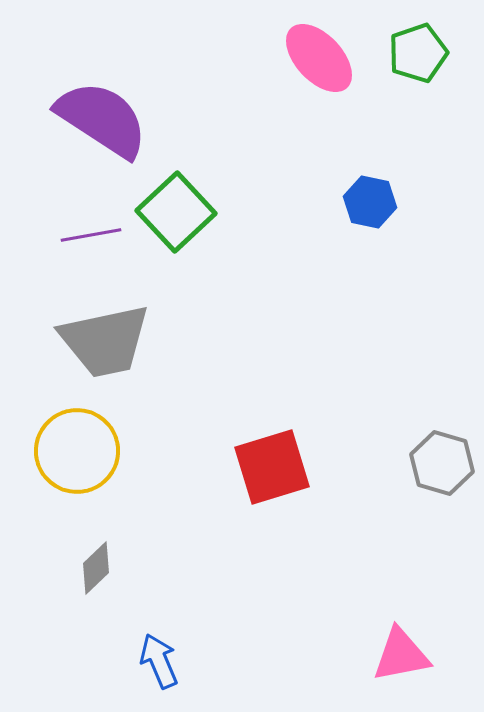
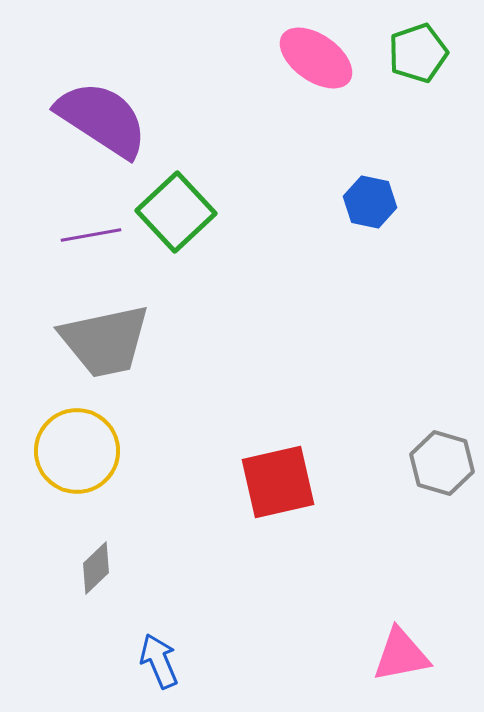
pink ellipse: moved 3 px left; rotated 12 degrees counterclockwise
red square: moved 6 px right, 15 px down; rotated 4 degrees clockwise
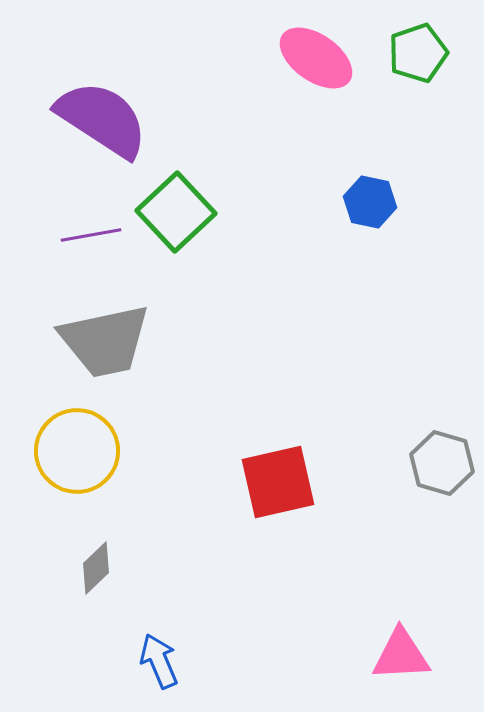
pink triangle: rotated 8 degrees clockwise
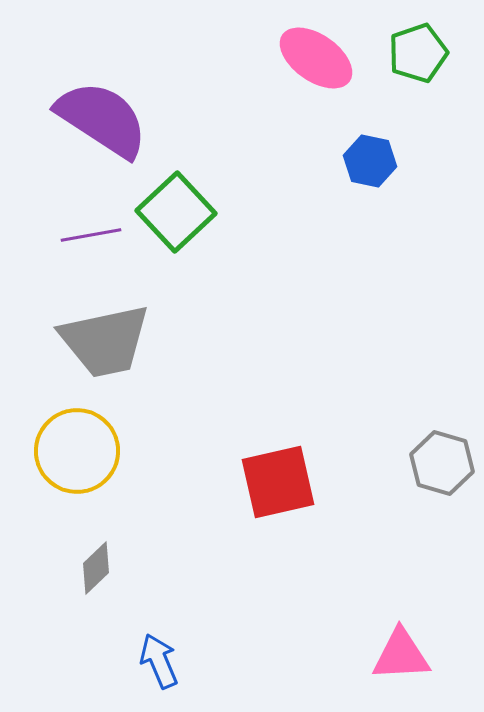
blue hexagon: moved 41 px up
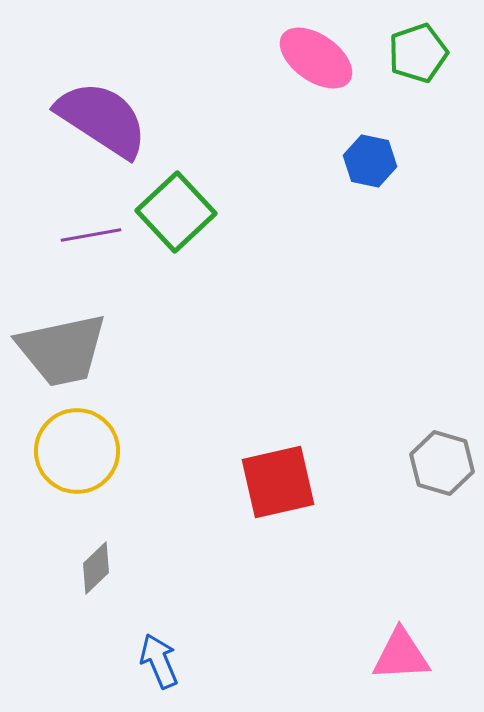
gray trapezoid: moved 43 px left, 9 px down
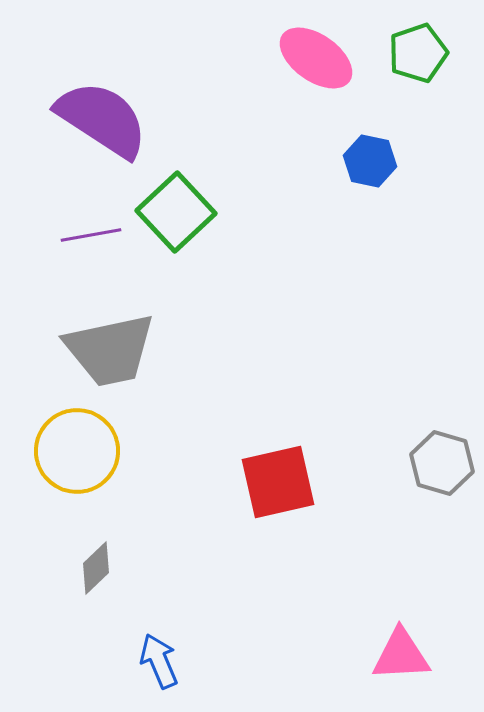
gray trapezoid: moved 48 px right
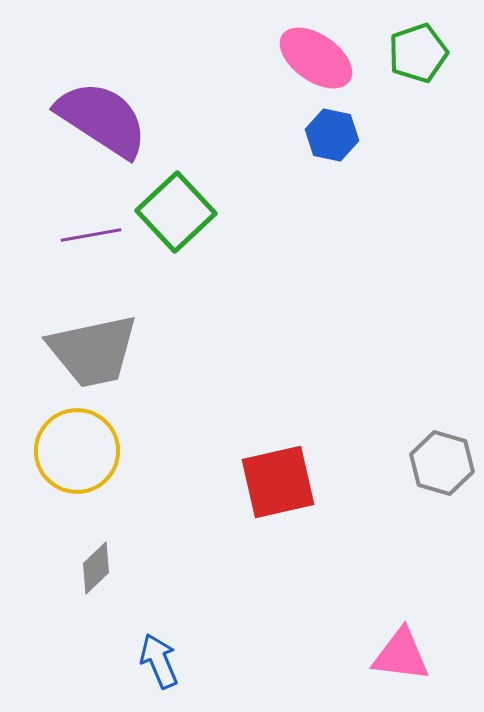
blue hexagon: moved 38 px left, 26 px up
gray trapezoid: moved 17 px left, 1 px down
pink triangle: rotated 10 degrees clockwise
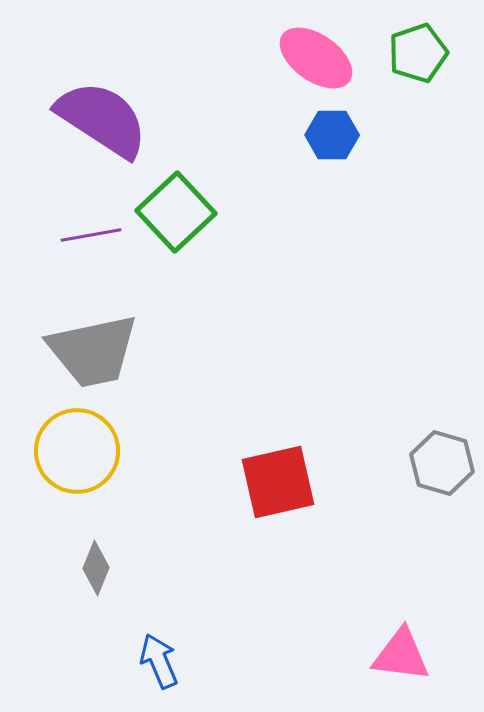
blue hexagon: rotated 12 degrees counterclockwise
gray diamond: rotated 24 degrees counterclockwise
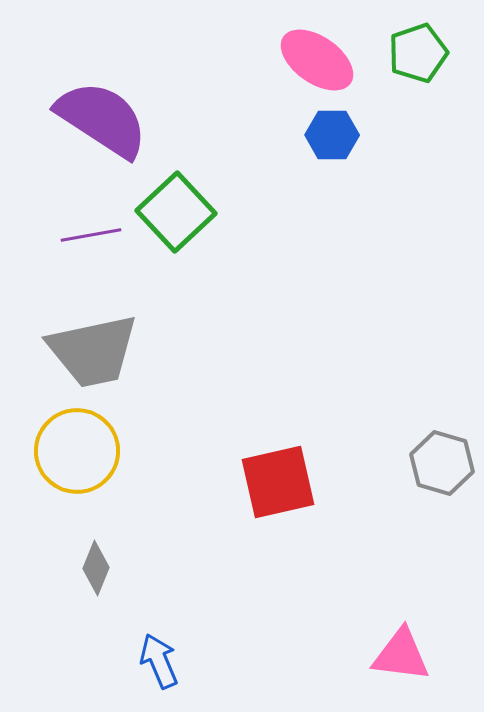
pink ellipse: moved 1 px right, 2 px down
